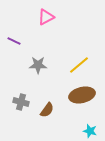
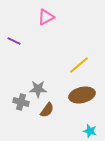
gray star: moved 24 px down
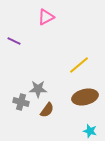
brown ellipse: moved 3 px right, 2 px down
